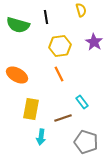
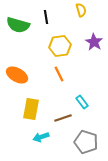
cyan arrow: rotated 63 degrees clockwise
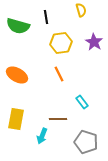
green semicircle: moved 1 px down
yellow hexagon: moved 1 px right, 3 px up
yellow rectangle: moved 15 px left, 10 px down
brown line: moved 5 px left, 1 px down; rotated 18 degrees clockwise
cyan arrow: moved 1 px right, 1 px up; rotated 49 degrees counterclockwise
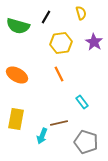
yellow semicircle: moved 3 px down
black line: rotated 40 degrees clockwise
brown line: moved 1 px right, 4 px down; rotated 12 degrees counterclockwise
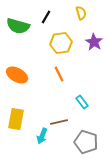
brown line: moved 1 px up
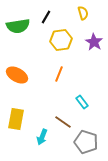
yellow semicircle: moved 2 px right
green semicircle: rotated 25 degrees counterclockwise
yellow hexagon: moved 3 px up
orange line: rotated 49 degrees clockwise
brown line: moved 4 px right; rotated 48 degrees clockwise
cyan arrow: moved 1 px down
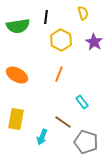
black line: rotated 24 degrees counterclockwise
yellow hexagon: rotated 25 degrees counterclockwise
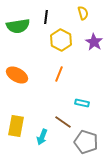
cyan rectangle: moved 1 px down; rotated 40 degrees counterclockwise
yellow rectangle: moved 7 px down
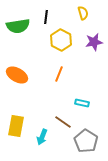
purple star: rotated 30 degrees clockwise
gray pentagon: moved 1 px up; rotated 15 degrees clockwise
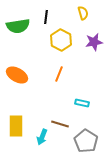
brown line: moved 3 px left, 2 px down; rotated 18 degrees counterclockwise
yellow rectangle: rotated 10 degrees counterclockwise
